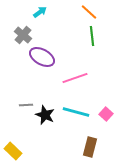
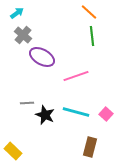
cyan arrow: moved 23 px left, 1 px down
pink line: moved 1 px right, 2 px up
gray line: moved 1 px right, 2 px up
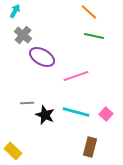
cyan arrow: moved 2 px left, 2 px up; rotated 24 degrees counterclockwise
green line: moved 2 px right; rotated 72 degrees counterclockwise
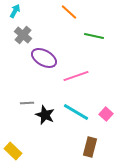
orange line: moved 20 px left
purple ellipse: moved 2 px right, 1 px down
cyan line: rotated 16 degrees clockwise
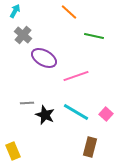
yellow rectangle: rotated 24 degrees clockwise
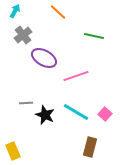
orange line: moved 11 px left
gray cross: rotated 12 degrees clockwise
gray line: moved 1 px left
pink square: moved 1 px left
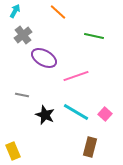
gray line: moved 4 px left, 8 px up; rotated 16 degrees clockwise
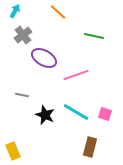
pink line: moved 1 px up
pink square: rotated 24 degrees counterclockwise
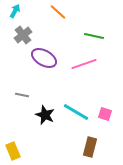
pink line: moved 8 px right, 11 px up
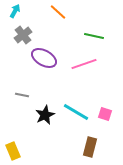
black star: rotated 24 degrees clockwise
